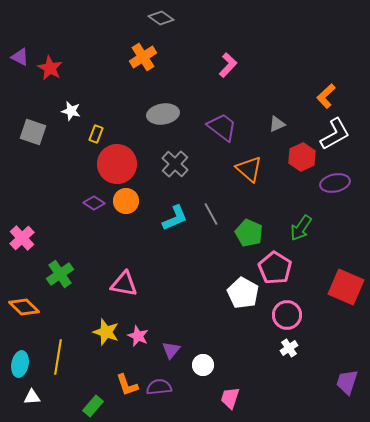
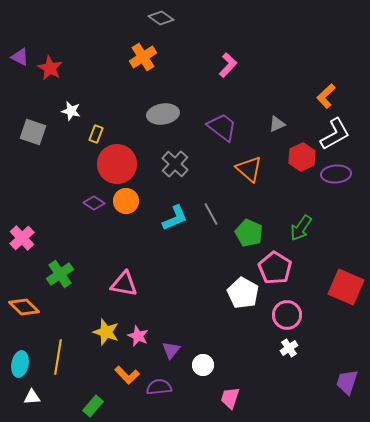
purple ellipse at (335, 183): moved 1 px right, 9 px up; rotated 8 degrees clockwise
orange L-shape at (127, 385): moved 10 px up; rotated 25 degrees counterclockwise
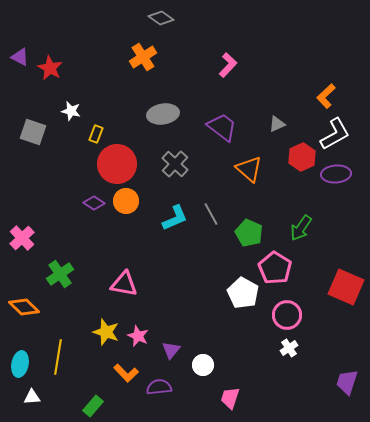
orange L-shape at (127, 375): moved 1 px left, 2 px up
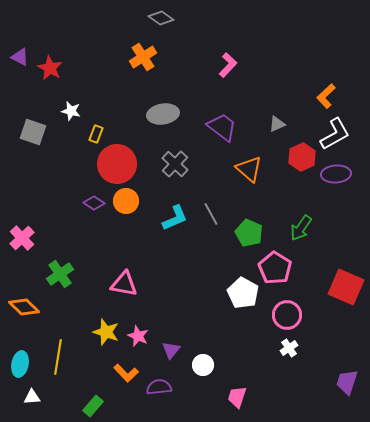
pink trapezoid at (230, 398): moved 7 px right, 1 px up
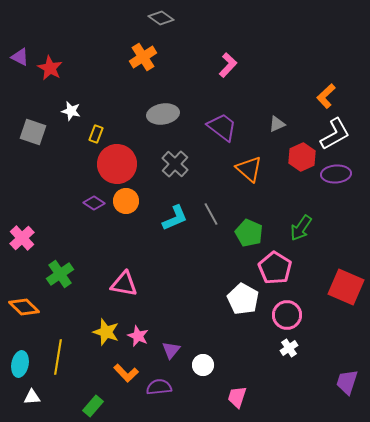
white pentagon at (243, 293): moved 6 px down
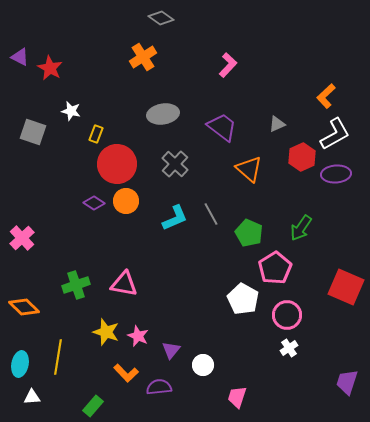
pink pentagon at (275, 268): rotated 8 degrees clockwise
green cross at (60, 274): moved 16 px right, 11 px down; rotated 16 degrees clockwise
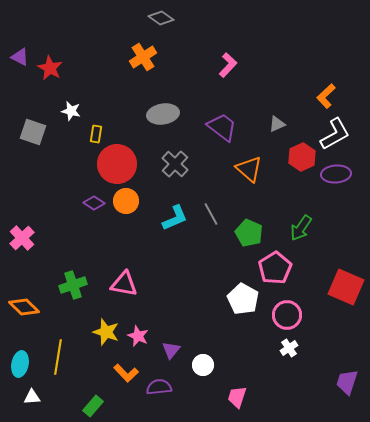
yellow rectangle at (96, 134): rotated 12 degrees counterclockwise
green cross at (76, 285): moved 3 px left
